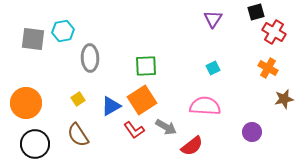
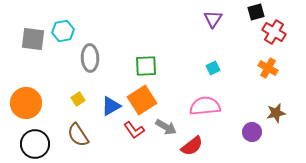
brown star: moved 8 px left, 14 px down
pink semicircle: rotated 8 degrees counterclockwise
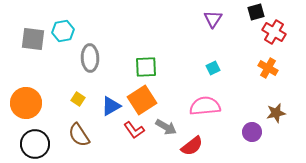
green square: moved 1 px down
yellow square: rotated 24 degrees counterclockwise
brown semicircle: moved 1 px right
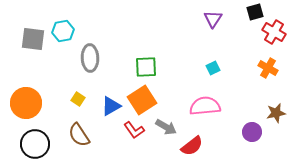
black square: moved 1 px left
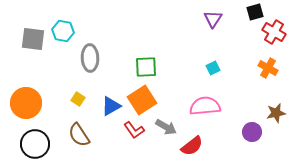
cyan hexagon: rotated 20 degrees clockwise
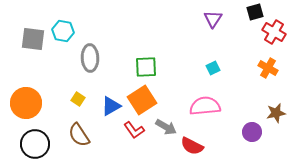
red semicircle: rotated 65 degrees clockwise
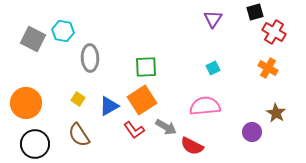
gray square: rotated 20 degrees clockwise
blue triangle: moved 2 px left
brown star: rotated 30 degrees counterclockwise
